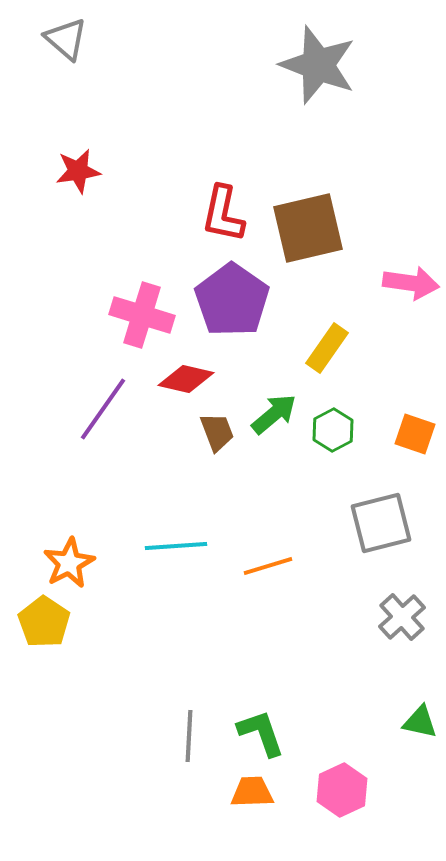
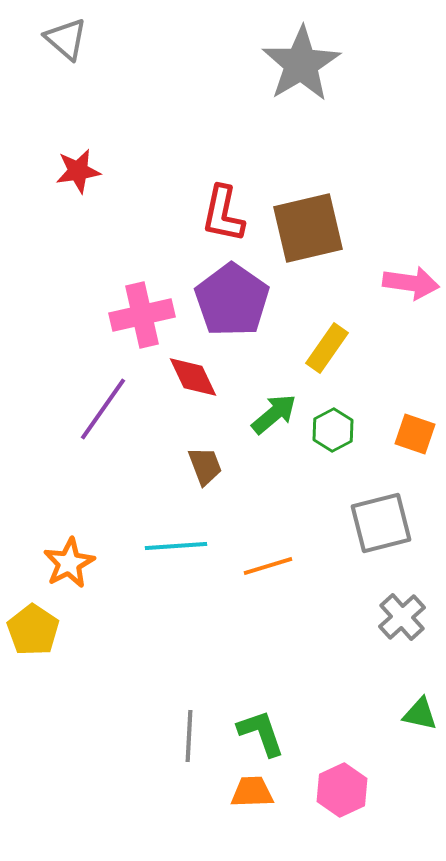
gray star: moved 17 px left, 1 px up; rotated 20 degrees clockwise
pink cross: rotated 30 degrees counterclockwise
red diamond: moved 7 px right, 2 px up; rotated 52 degrees clockwise
brown trapezoid: moved 12 px left, 34 px down
yellow pentagon: moved 11 px left, 8 px down
green triangle: moved 8 px up
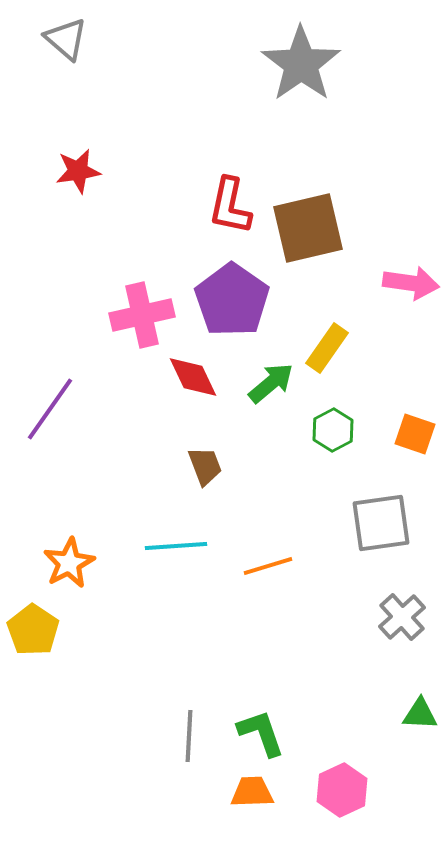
gray star: rotated 4 degrees counterclockwise
red L-shape: moved 7 px right, 8 px up
purple line: moved 53 px left
green arrow: moved 3 px left, 31 px up
gray square: rotated 6 degrees clockwise
green triangle: rotated 9 degrees counterclockwise
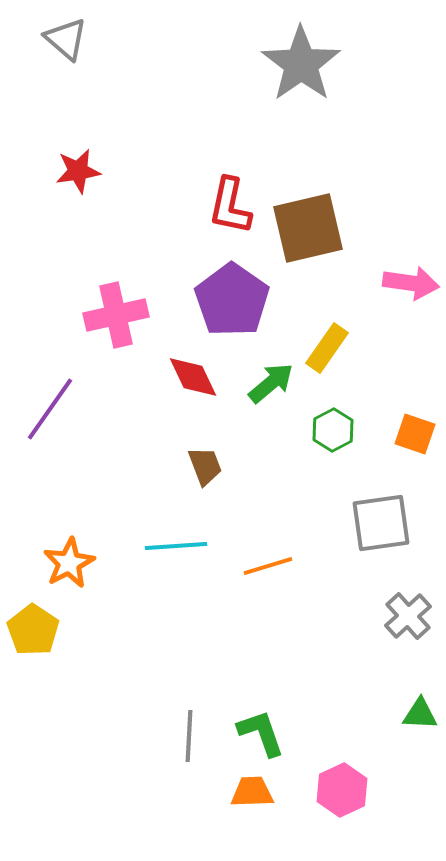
pink cross: moved 26 px left
gray cross: moved 6 px right, 1 px up
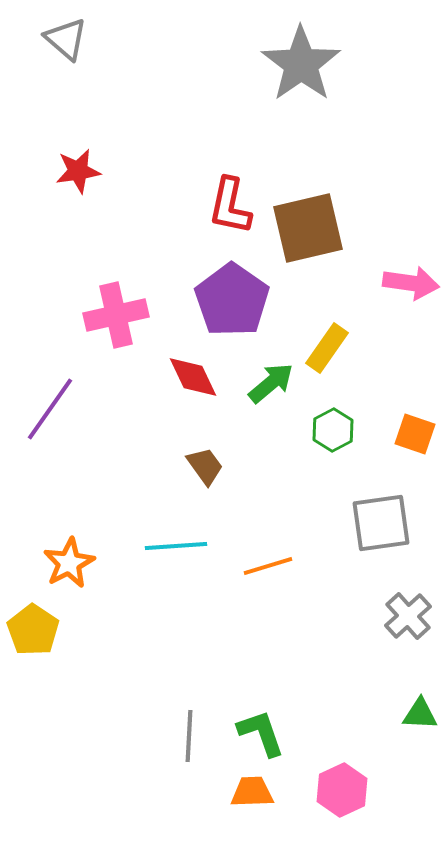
brown trapezoid: rotated 15 degrees counterclockwise
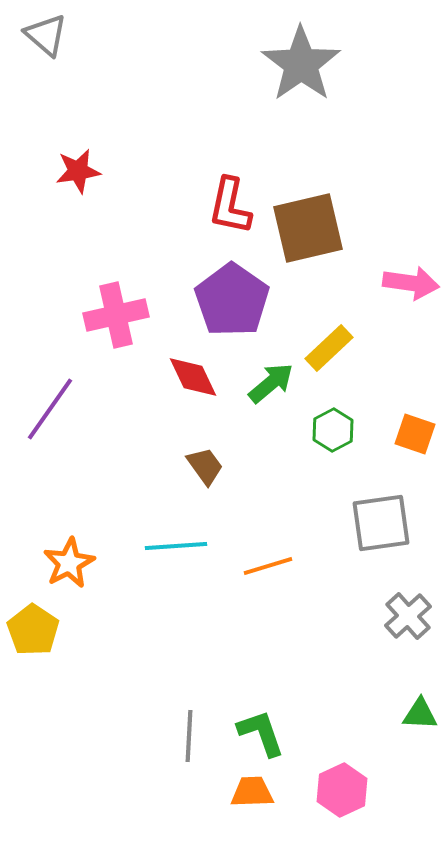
gray triangle: moved 20 px left, 4 px up
yellow rectangle: moved 2 px right; rotated 12 degrees clockwise
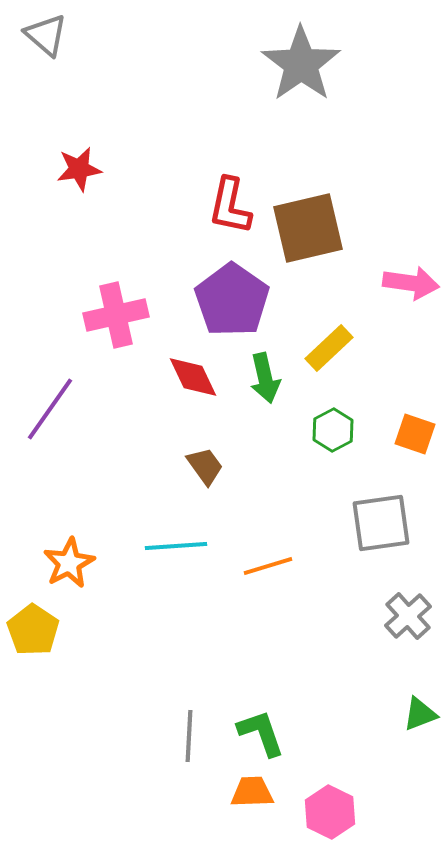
red star: moved 1 px right, 2 px up
green arrow: moved 6 px left, 5 px up; rotated 117 degrees clockwise
green triangle: rotated 24 degrees counterclockwise
pink hexagon: moved 12 px left, 22 px down; rotated 9 degrees counterclockwise
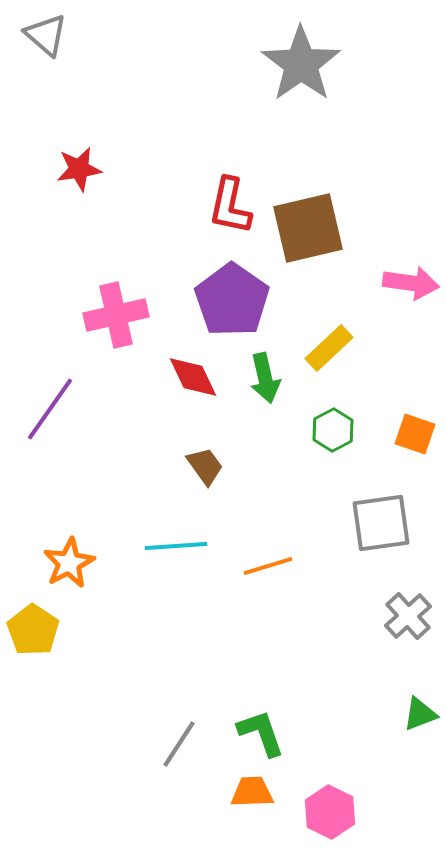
gray line: moved 10 px left, 8 px down; rotated 30 degrees clockwise
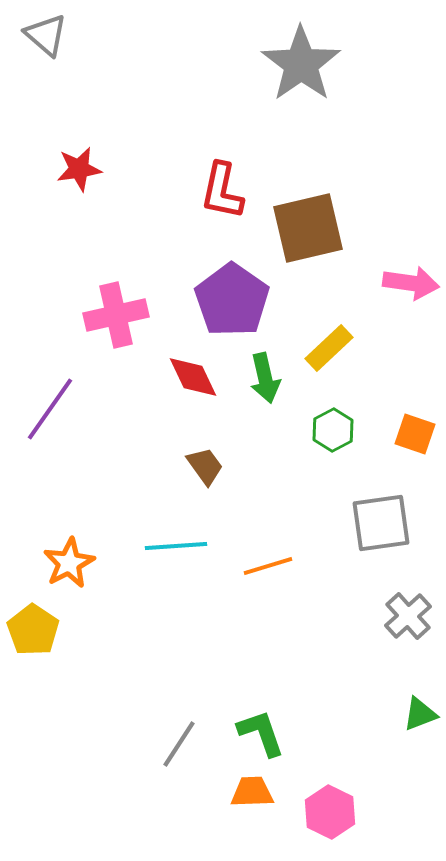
red L-shape: moved 8 px left, 15 px up
